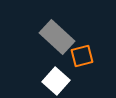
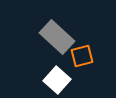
white square: moved 1 px right, 1 px up
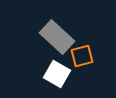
white square: moved 6 px up; rotated 12 degrees counterclockwise
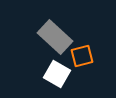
gray rectangle: moved 2 px left
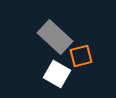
orange square: moved 1 px left
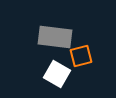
gray rectangle: rotated 36 degrees counterclockwise
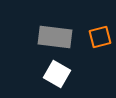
orange square: moved 19 px right, 19 px up
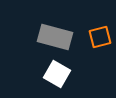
gray rectangle: rotated 8 degrees clockwise
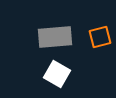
gray rectangle: rotated 20 degrees counterclockwise
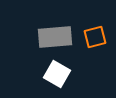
orange square: moved 5 px left
